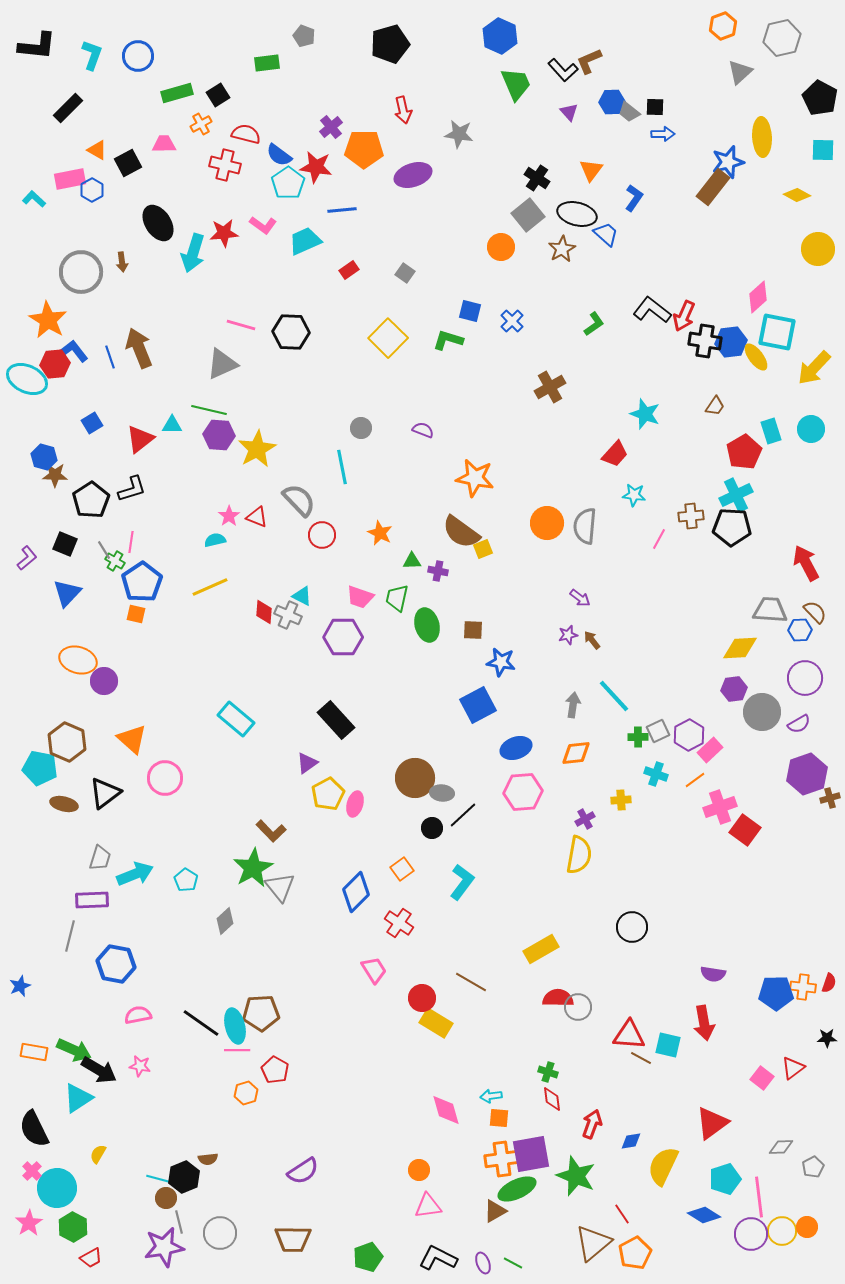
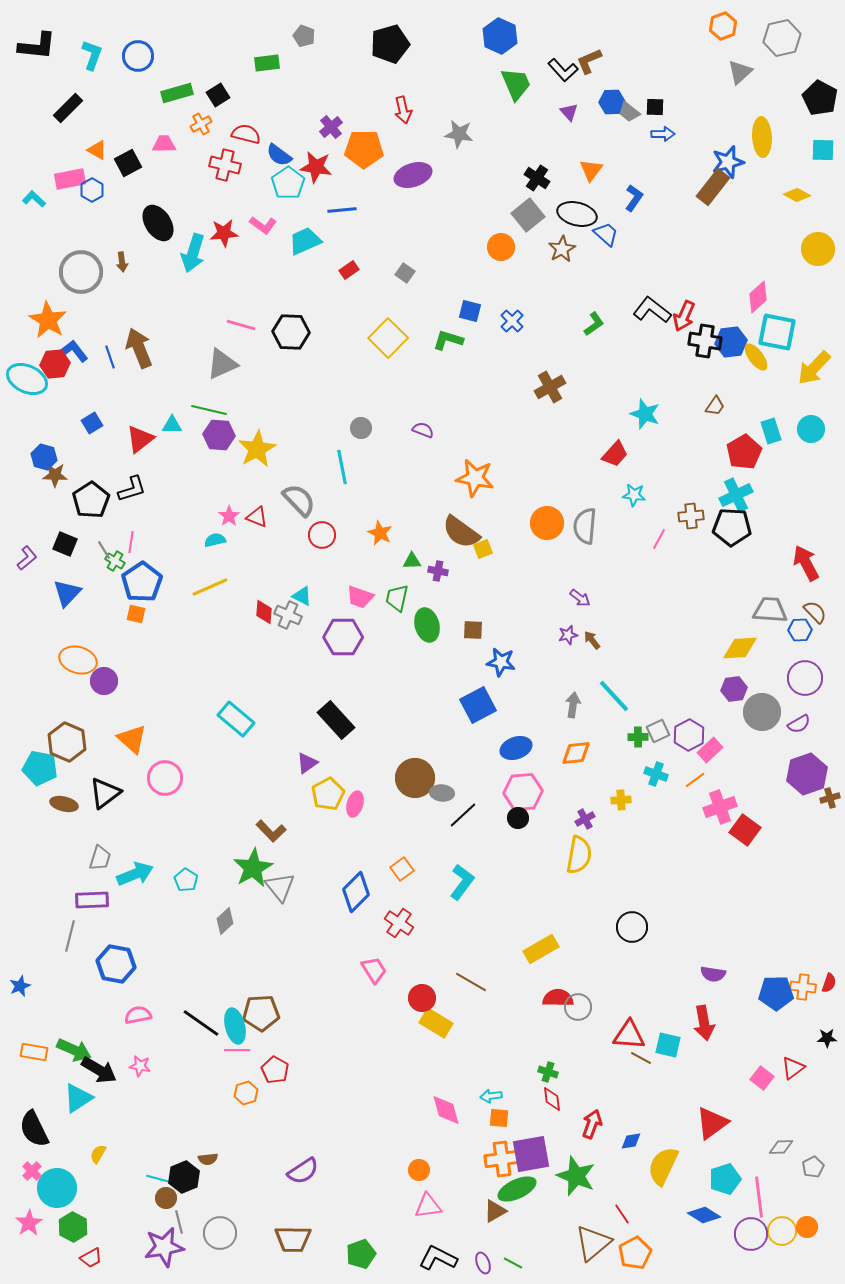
black circle at (432, 828): moved 86 px right, 10 px up
green pentagon at (368, 1257): moved 7 px left, 3 px up
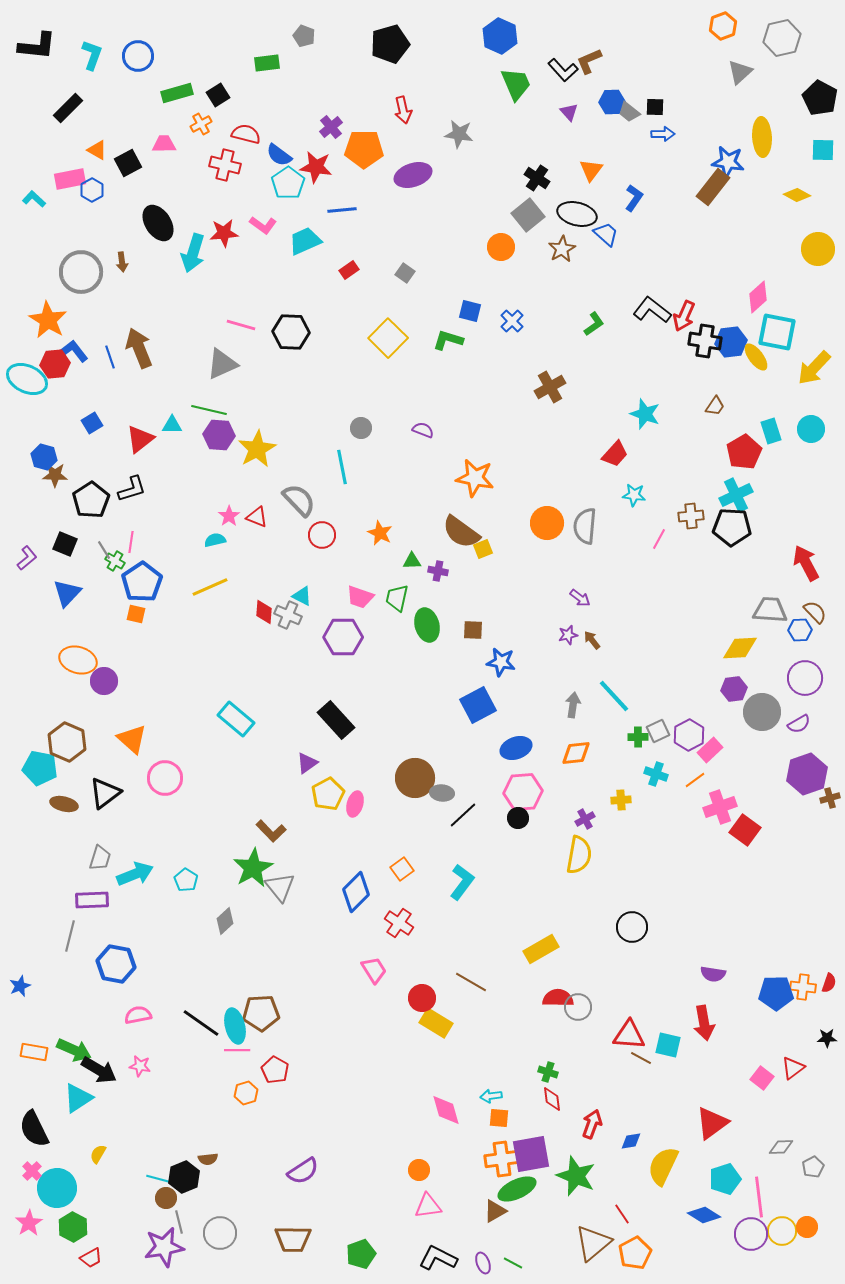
blue star at (728, 162): rotated 24 degrees clockwise
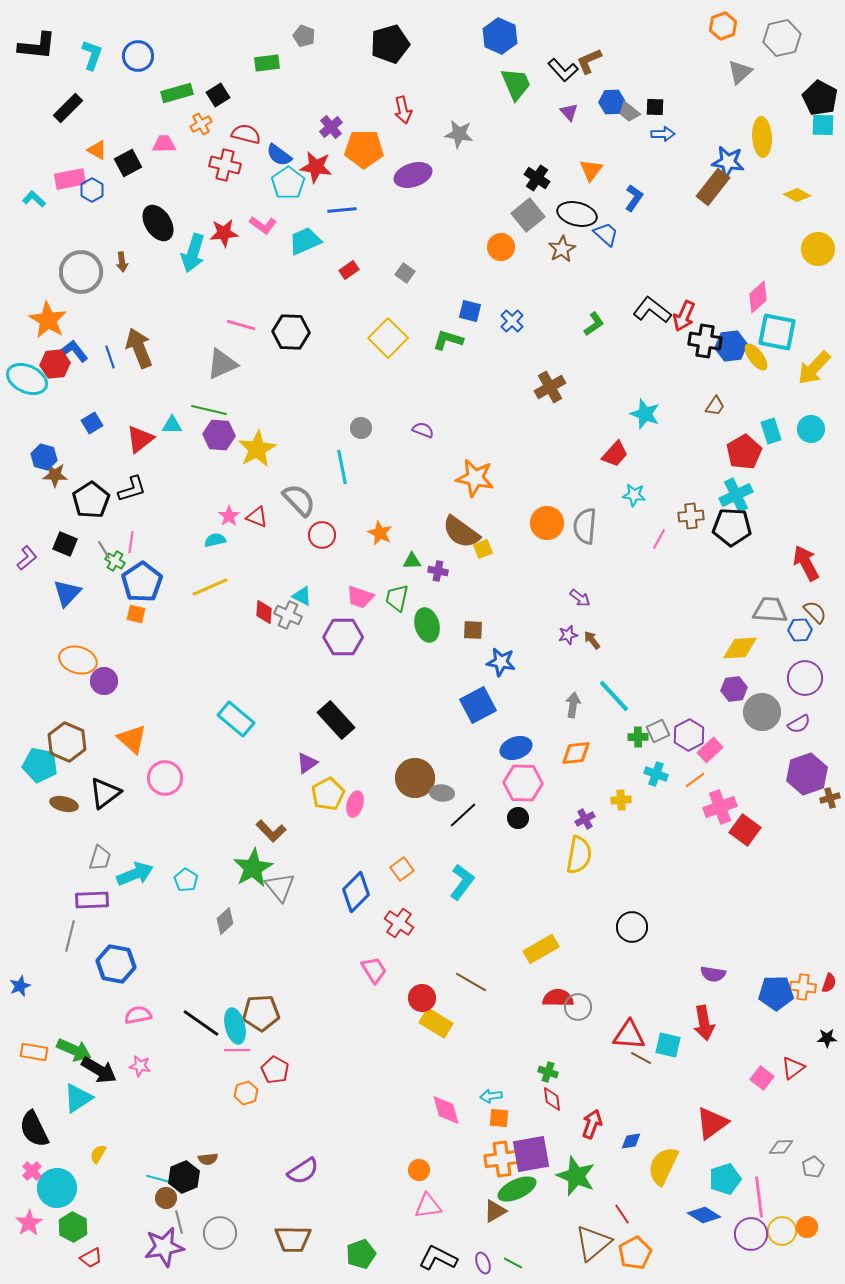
cyan square at (823, 150): moved 25 px up
blue hexagon at (731, 342): moved 4 px down
cyan pentagon at (40, 768): moved 3 px up
pink hexagon at (523, 792): moved 9 px up; rotated 6 degrees clockwise
